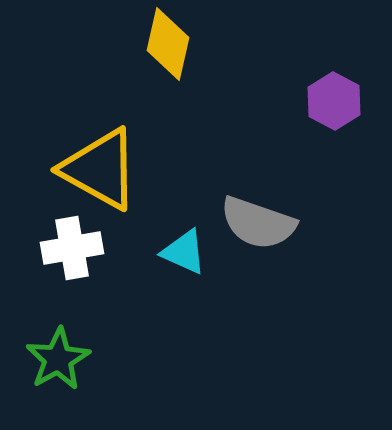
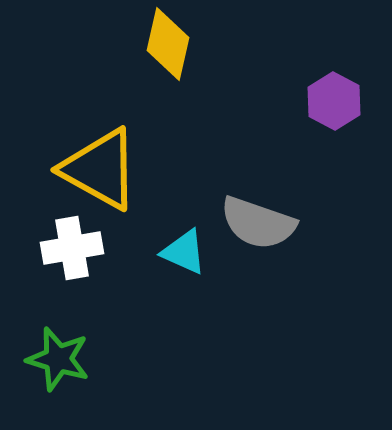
green star: rotated 26 degrees counterclockwise
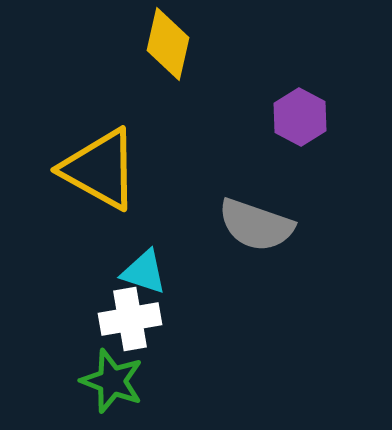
purple hexagon: moved 34 px left, 16 px down
gray semicircle: moved 2 px left, 2 px down
white cross: moved 58 px right, 71 px down
cyan triangle: moved 40 px left, 20 px down; rotated 6 degrees counterclockwise
green star: moved 54 px right, 22 px down; rotated 4 degrees clockwise
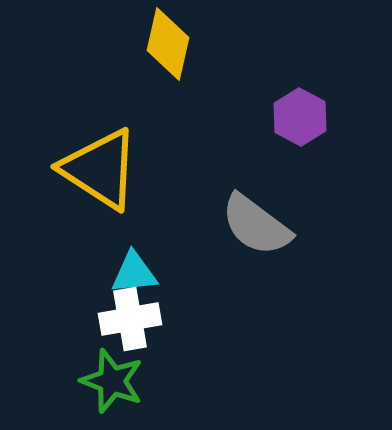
yellow triangle: rotated 4 degrees clockwise
gray semicircle: rotated 18 degrees clockwise
cyan triangle: moved 10 px left, 1 px down; rotated 24 degrees counterclockwise
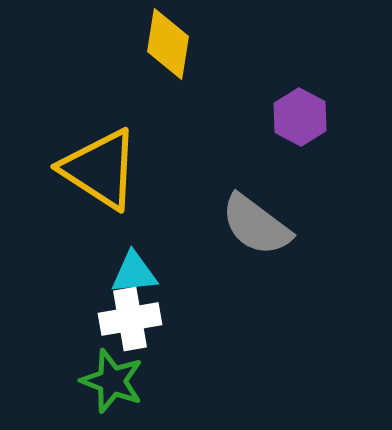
yellow diamond: rotated 4 degrees counterclockwise
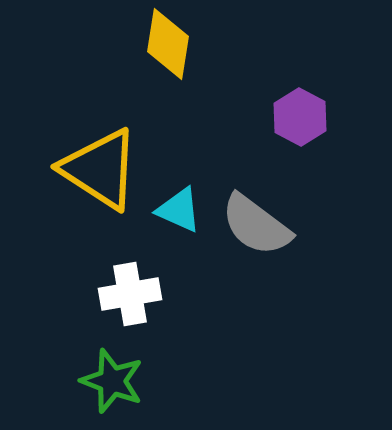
cyan triangle: moved 45 px right, 63 px up; rotated 30 degrees clockwise
white cross: moved 25 px up
